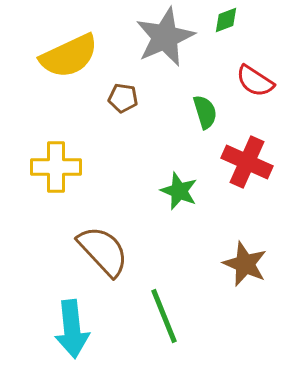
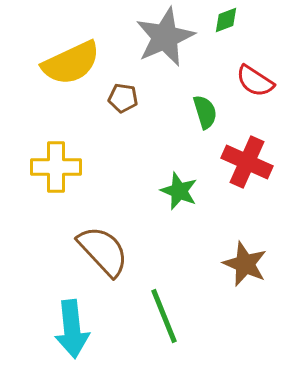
yellow semicircle: moved 2 px right, 7 px down
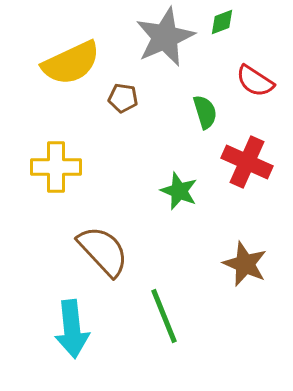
green diamond: moved 4 px left, 2 px down
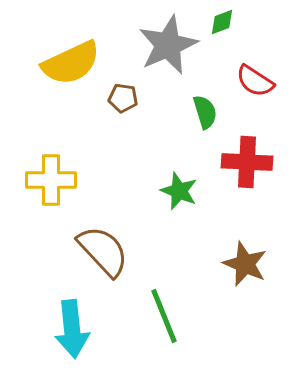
gray star: moved 3 px right, 8 px down
red cross: rotated 21 degrees counterclockwise
yellow cross: moved 5 px left, 13 px down
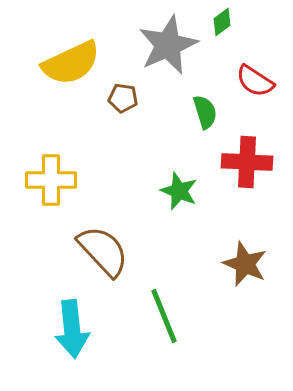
green diamond: rotated 16 degrees counterclockwise
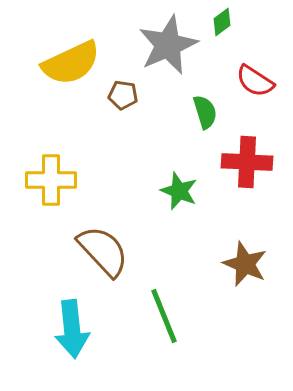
brown pentagon: moved 3 px up
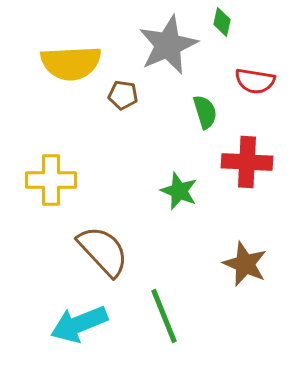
green diamond: rotated 40 degrees counterclockwise
yellow semicircle: rotated 22 degrees clockwise
red semicircle: rotated 24 degrees counterclockwise
cyan arrow: moved 7 px right, 5 px up; rotated 74 degrees clockwise
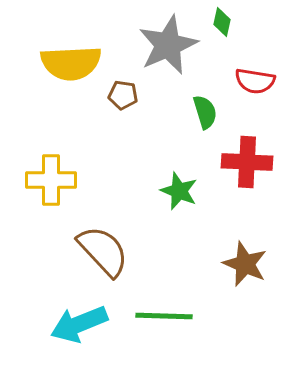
green line: rotated 66 degrees counterclockwise
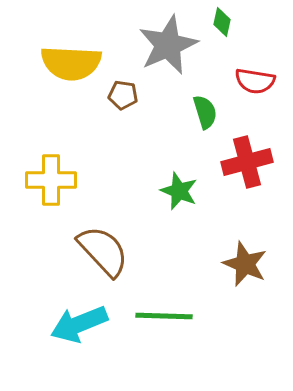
yellow semicircle: rotated 6 degrees clockwise
red cross: rotated 18 degrees counterclockwise
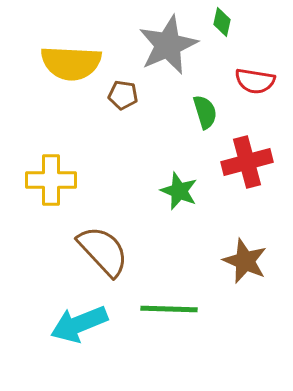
brown star: moved 3 px up
green line: moved 5 px right, 7 px up
